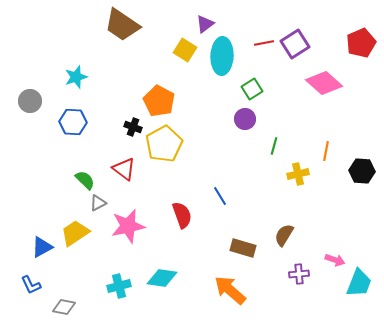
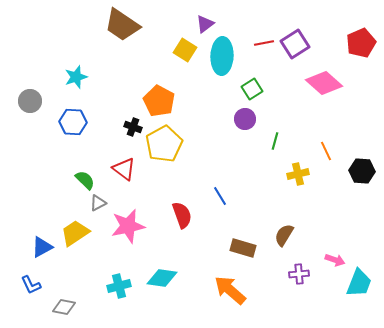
green line: moved 1 px right, 5 px up
orange line: rotated 36 degrees counterclockwise
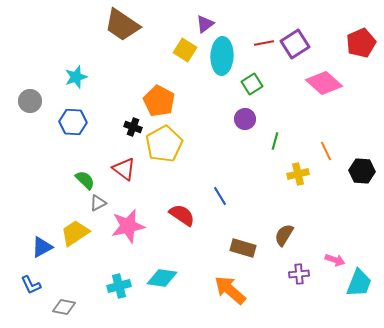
green square: moved 5 px up
red semicircle: rotated 36 degrees counterclockwise
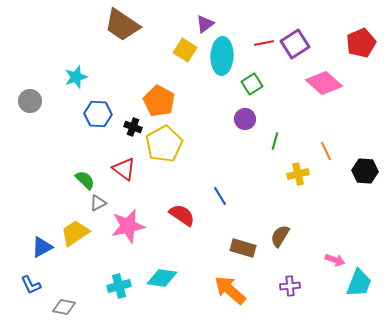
blue hexagon: moved 25 px right, 8 px up
black hexagon: moved 3 px right
brown semicircle: moved 4 px left, 1 px down
purple cross: moved 9 px left, 12 px down
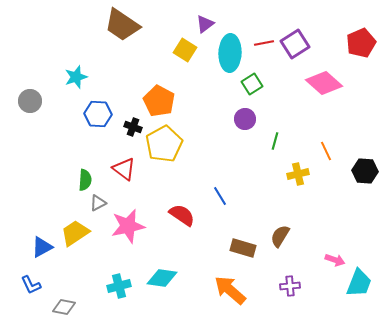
cyan ellipse: moved 8 px right, 3 px up
green semicircle: rotated 50 degrees clockwise
